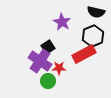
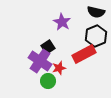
black hexagon: moved 3 px right
red star: rotated 16 degrees counterclockwise
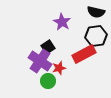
black hexagon: rotated 15 degrees clockwise
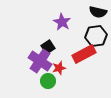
black semicircle: moved 2 px right
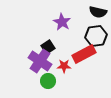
red star: moved 5 px right, 2 px up; rotated 16 degrees clockwise
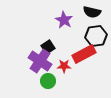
black semicircle: moved 6 px left
purple star: moved 2 px right, 2 px up
